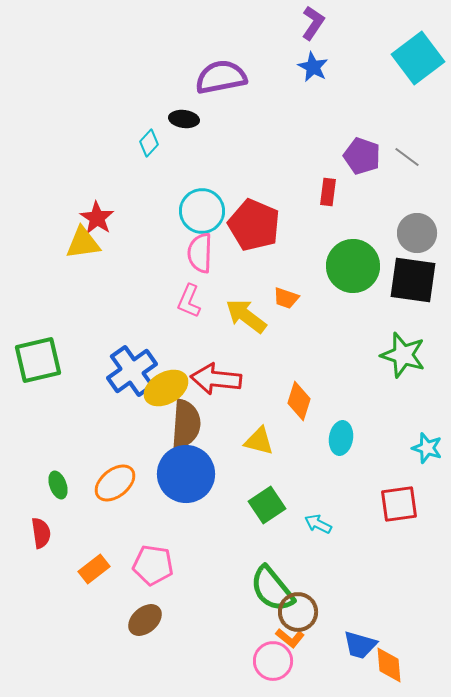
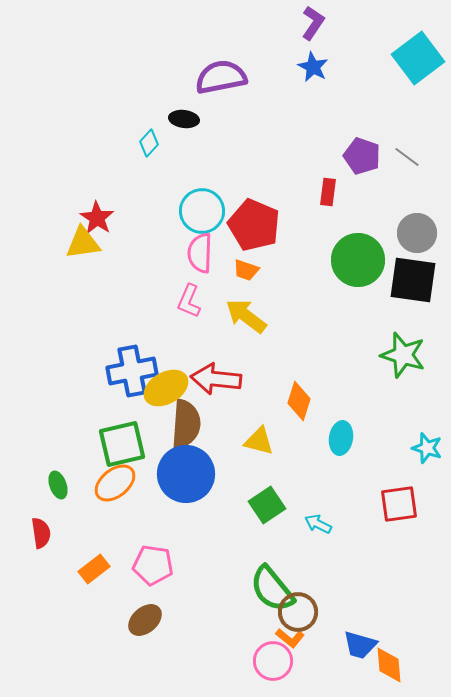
green circle at (353, 266): moved 5 px right, 6 px up
orange trapezoid at (286, 298): moved 40 px left, 28 px up
green square at (38, 360): moved 84 px right, 84 px down
blue cross at (132, 371): rotated 24 degrees clockwise
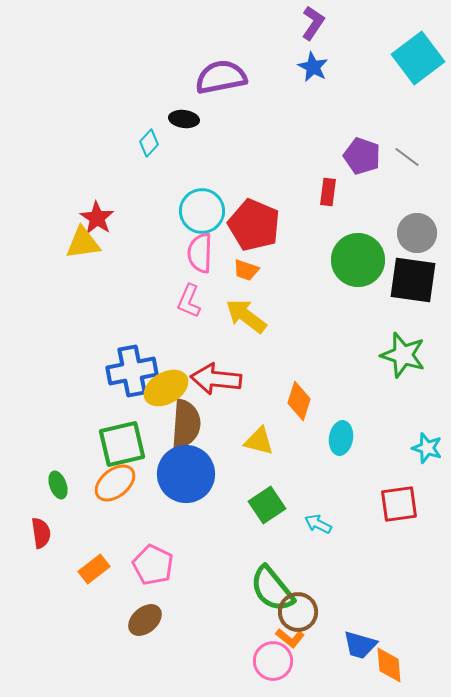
pink pentagon at (153, 565): rotated 18 degrees clockwise
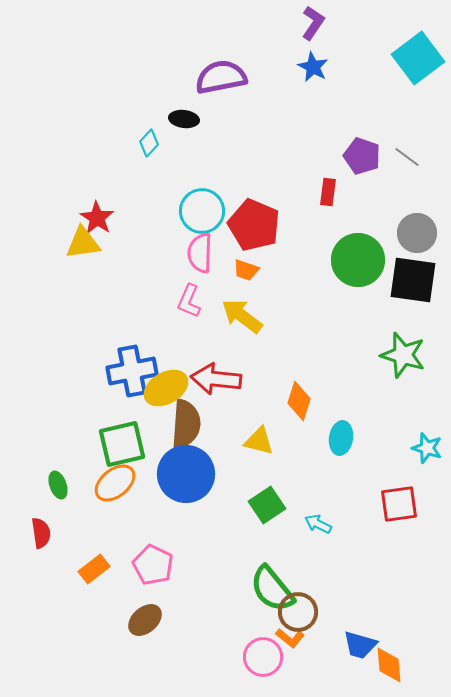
yellow arrow at (246, 316): moved 4 px left
pink circle at (273, 661): moved 10 px left, 4 px up
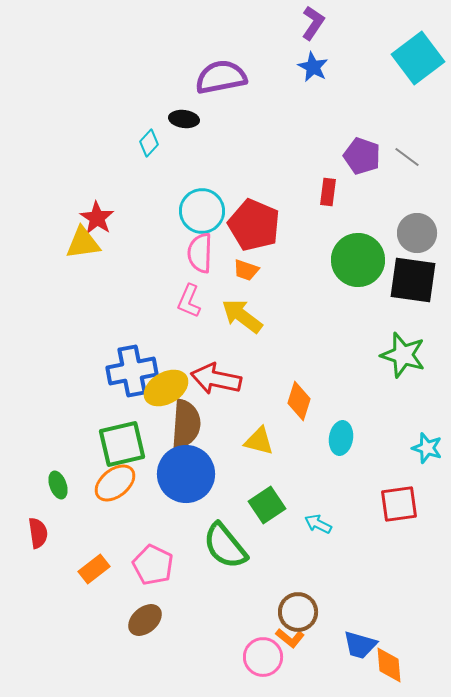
red arrow at (216, 379): rotated 6 degrees clockwise
red semicircle at (41, 533): moved 3 px left
green semicircle at (272, 589): moved 47 px left, 43 px up
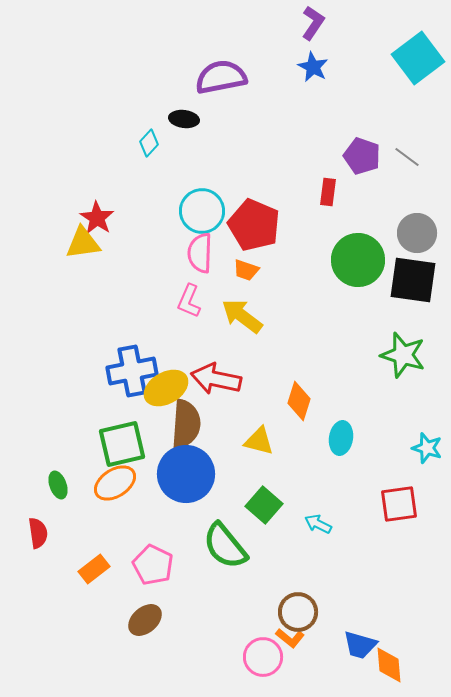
orange ellipse at (115, 483): rotated 6 degrees clockwise
green square at (267, 505): moved 3 px left; rotated 15 degrees counterclockwise
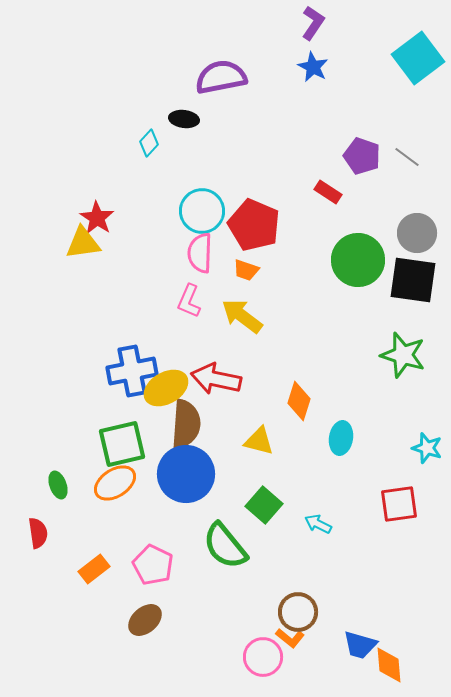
red rectangle at (328, 192): rotated 64 degrees counterclockwise
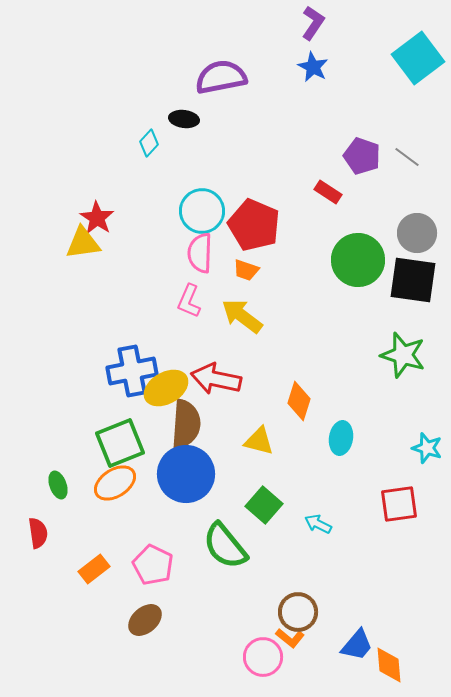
green square at (122, 444): moved 2 px left, 1 px up; rotated 9 degrees counterclockwise
blue trapezoid at (360, 645): moved 3 px left; rotated 66 degrees counterclockwise
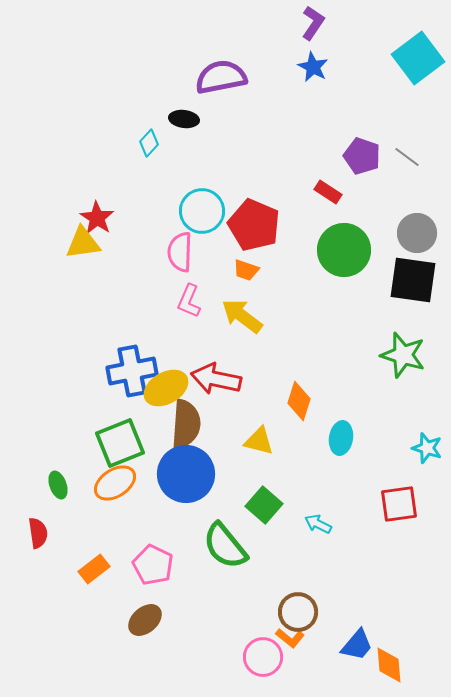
pink semicircle at (200, 253): moved 20 px left, 1 px up
green circle at (358, 260): moved 14 px left, 10 px up
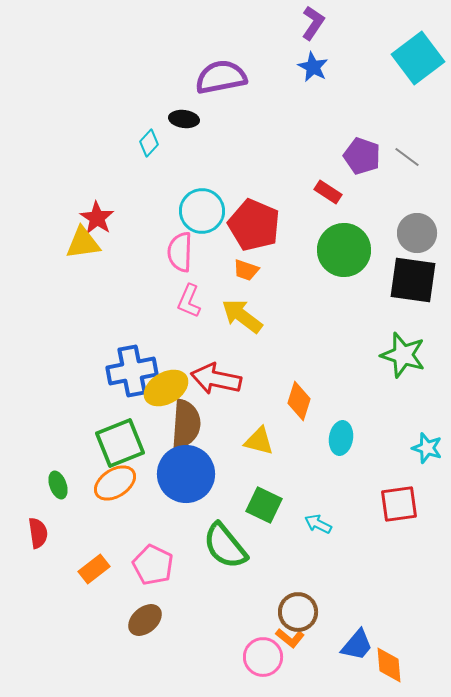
green square at (264, 505): rotated 15 degrees counterclockwise
